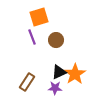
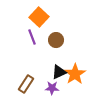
orange square: rotated 30 degrees counterclockwise
brown rectangle: moved 1 px left, 2 px down
purple star: moved 3 px left
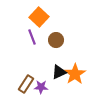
purple star: moved 11 px left, 1 px up
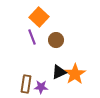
brown rectangle: rotated 24 degrees counterclockwise
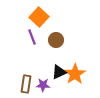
purple star: moved 2 px right, 2 px up
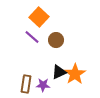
purple line: rotated 28 degrees counterclockwise
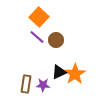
purple line: moved 5 px right
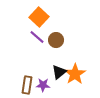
black triangle: rotated 14 degrees counterclockwise
brown rectangle: moved 1 px right, 1 px down
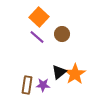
brown circle: moved 6 px right, 6 px up
